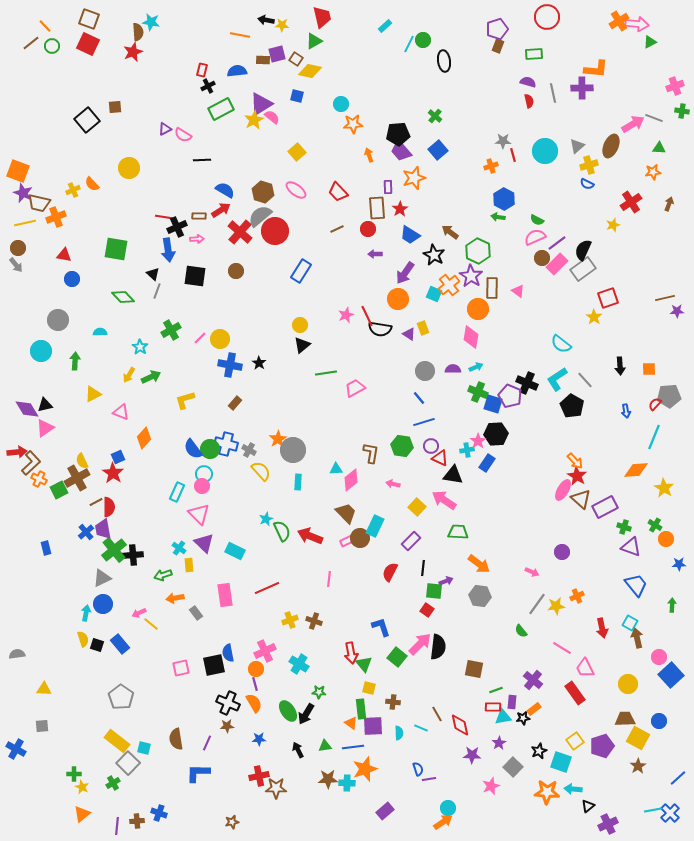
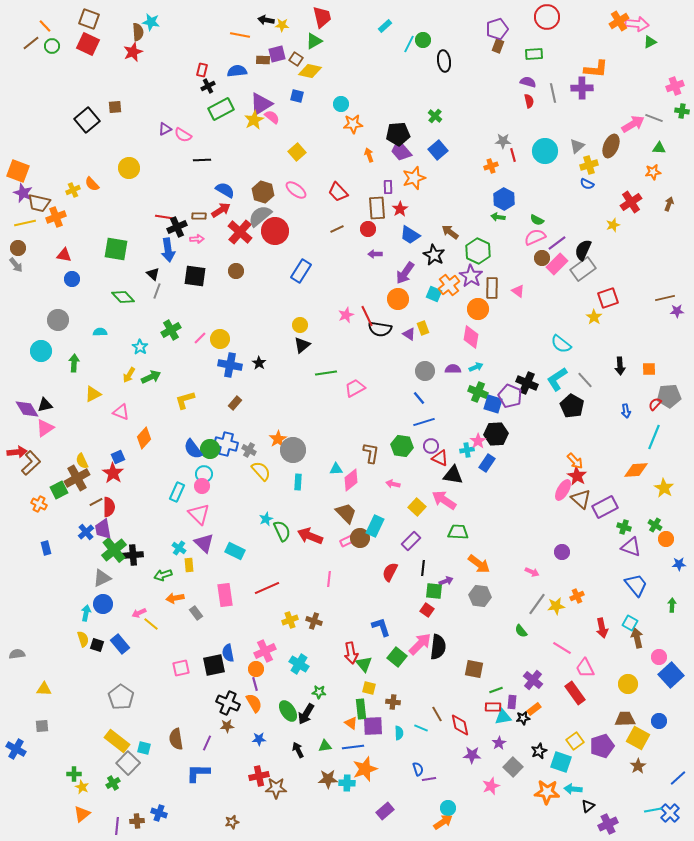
green arrow at (75, 361): moved 1 px left, 2 px down
orange cross at (39, 479): moved 25 px down
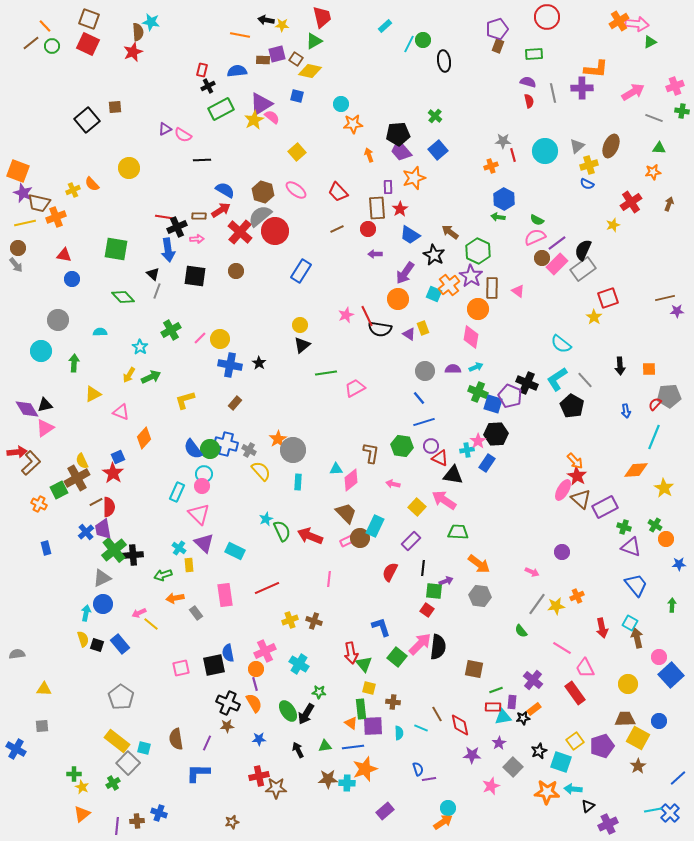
pink arrow at (633, 124): moved 32 px up
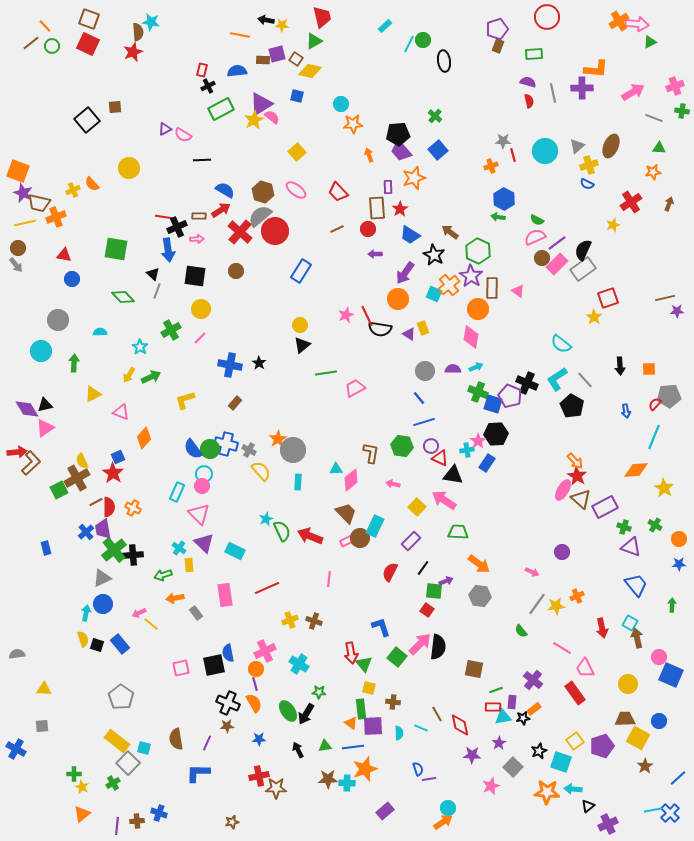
yellow circle at (220, 339): moved 19 px left, 30 px up
orange cross at (39, 504): moved 94 px right, 4 px down
orange circle at (666, 539): moved 13 px right
black line at (423, 568): rotated 28 degrees clockwise
blue square at (671, 675): rotated 25 degrees counterclockwise
brown star at (638, 766): moved 7 px right
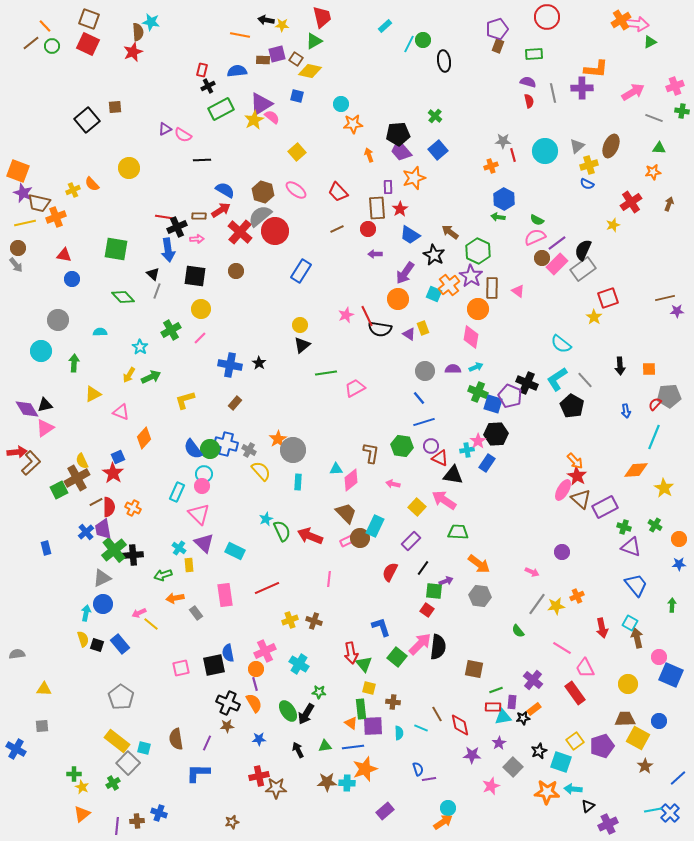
orange cross at (619, 21): moved 2 px right, 1 px up
green semicircle at (521, 631): moved 3 px left
brown star at (328, 779): moved 1 px left, 3 px down
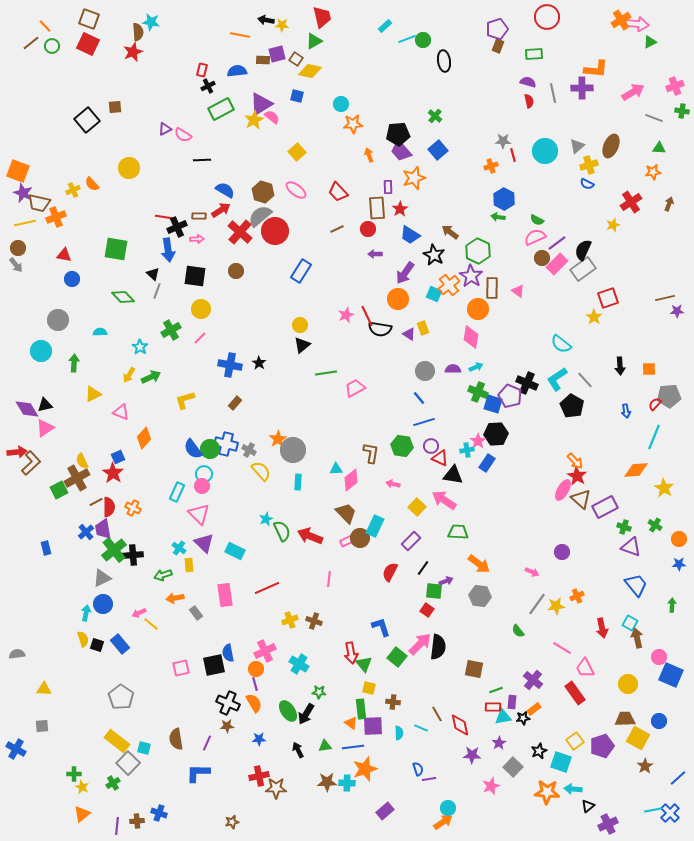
cyan line at (409, 44): moved 2 px left, 5 px up; rotated 42 degrees clockwise
